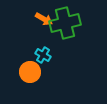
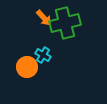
orange arrow: moved 1 px up; rotated 18 degrees clockwise
orange circle: moved 3 px left, 5 px up
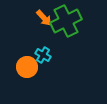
green cross: moved 1 px right, 2 px up; rotated 12 degrees counterclockwise
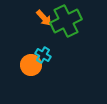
orange circle: moved 4 px right, 2 px up
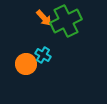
orange circle: moved 5 px left, 1 px up
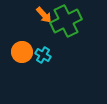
orange arrow: moved 3 px up
orange circle: moved 4 px left, 12 px up
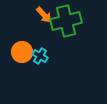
green cross: rotated 12 degrees clockwise
cyan cross: moved 3 px left, 1 px down
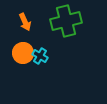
orange arrow: moved 19 px left, 7 px down; rotated 18 degrees clockwise
orange circle: moved 1 px right, 1 px down
